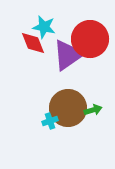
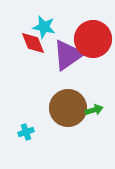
red circle: moved 3 px right
green arrow: moved 1 px right
cyan cross: moved 24 px left, 11 px down
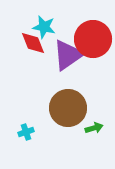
green arrow: moved 18 px down
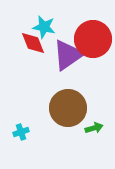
cyan cross: moved 5 px left
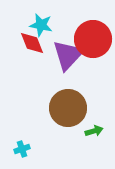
cyan star: moved 3 px left, 2 px up
red diamond: moved 1 px left
purple triangle: rotated 12 degrees counterclockwise
green arrow: moved 3 px down
cyan cross: moved 1 px right, 17 px down
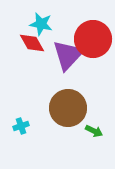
cyan star: moved 1 px up
red diamond: rotated 8 degrees counterclockwise
green arrow: rotated 42 degrees clockwise
cyan cross: moved 1 px left, 23 px up
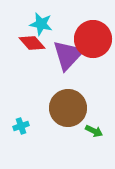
red diamond: rotated 12 degrees counterclockwise
